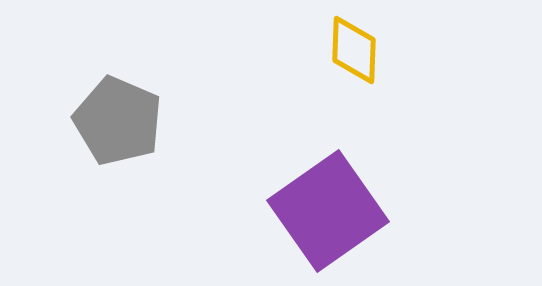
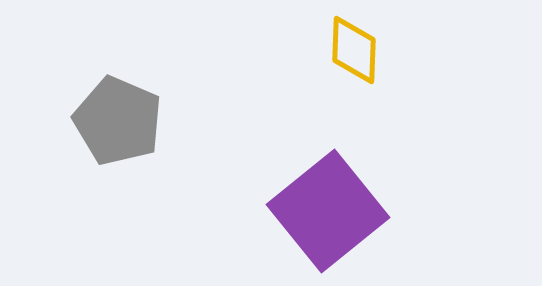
purple square: rotated 4 degrees counterclockwise
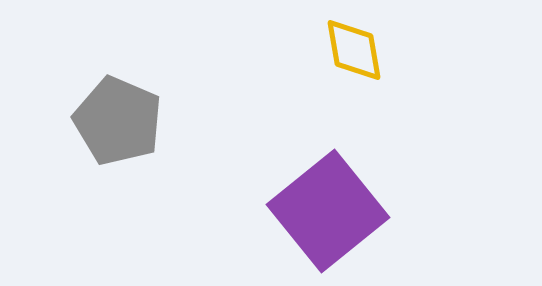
yellow diamond: rotated 12 degrees counterclockwise
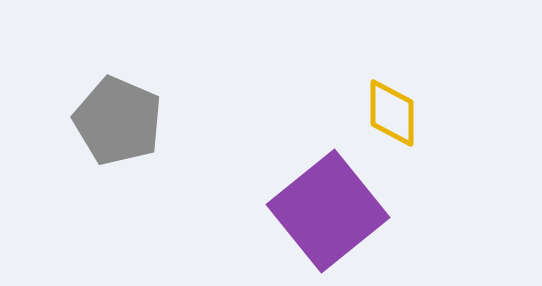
yellow diamond: moved 38 px right, 63 px down; rotated 10 degrees clockwise
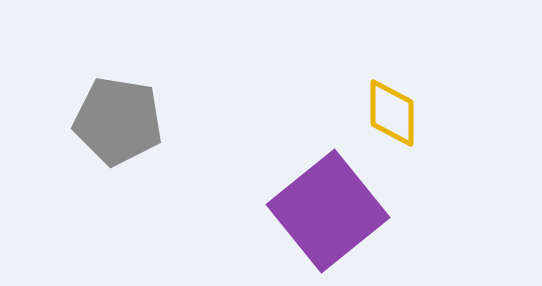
gray pentagon: rotated 14 degrees counterclockwise
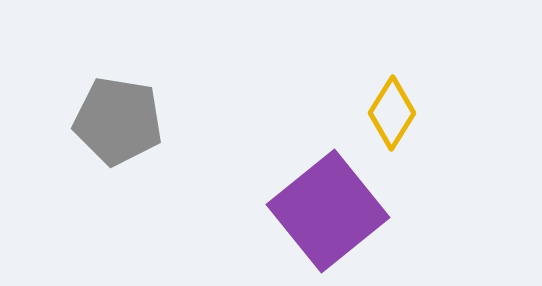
yellow diamond: rotated 32 degrees clockwise
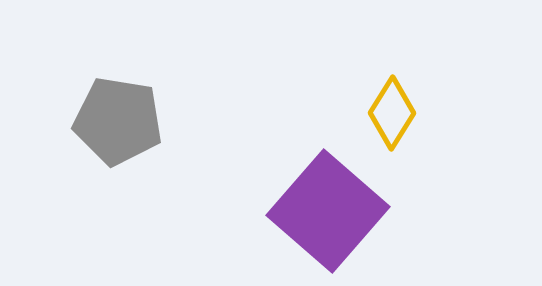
purple square: rotated 10 degrees counterclockwise
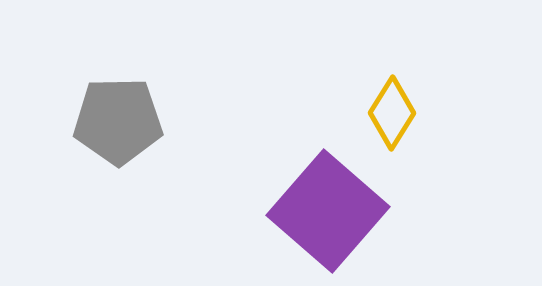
gray pentagon: rotated 10 degrees counterclockwise
